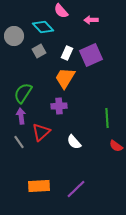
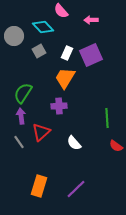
white semicircle: moved 1 px down
orange rectangle: rotated 70 degrees counterclockwise
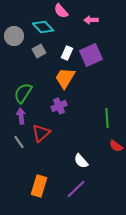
purple cross: rotated 21 degrees counterclockwise
red triangle: moved 1 px down
white semicircle: moved 7 px right, 18 px down
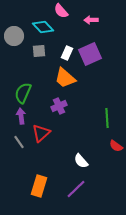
gray square: rotated 24 degrees clockwise
purple square: moved 1 px left, 1 px up
orange trapezoid: rotated 80 degrees counterclockwise
green semicircle: rotated 10 degrees counterclockwise
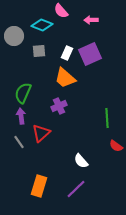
cyan diamond: moved 1 px left, 2 px up; rotated 25 degrees counterclockwise
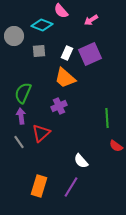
pink arrow: rotated 32 degrees counterclockwise
purple line: moved 5 px left, 2 px up; rotated 15 degrees counterclockwise
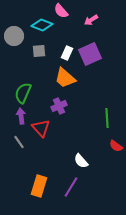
red triangle: moved 5 px up; rotated 30 degrees counterclockwise
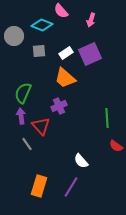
pink arrow: rotated 40 degrees counterclockwise
white rectangle: moved 1 px left; rotated 32 degrees clockwise
red triangle: moved 2 px up
gray line: moved 8 px right, 2 px down
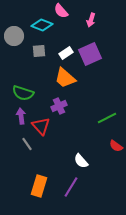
green semicircle: rotated 95 degrees counterclockwise
green line: rotated 66 degrees clockwise
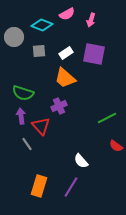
pink semicircle: moved 6 px right, 3 px down; rotated 77 degrees counterclockwise
gray circle: moved 1 px down
purple square: moved 4 px right; rotated 35 degrees clockwise
